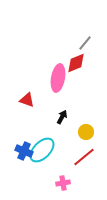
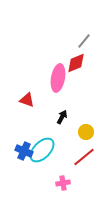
gray line: moved 1 px left, 2 px up
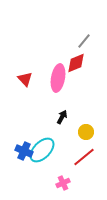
red triangle: moved 2 px left, 21 px up; rotated 28 degrees clockwise
pink cross: rotated 16 degrees counterclockwise
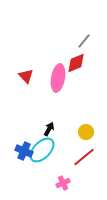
red triangle: moved 1 px right, 3 px up
black arrow: moved 13 px left, 12 px down
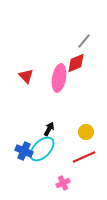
pink ellipse: moved 1 px right
cyan ellipse: moved 1 px up
red line: rotated 15 degrees clockwise
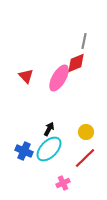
gray line: rotated 28 degrees counterclockwise
pink ellipse: rotated 20 degrees clockwise
cyan ellipse: moved 7 px right
red line: moved 1 px right, 1 px down; rotated 20 degrees counterclockwise
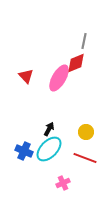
red line: rotated 65 degrees clockwise
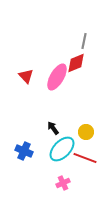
pink ellipse: moved 2 px left, 1 px up
black arrow: moved 4 px right, 1 px up; rotated 64 degrees counterclockwise
cyan ellipse: moved 13 px right
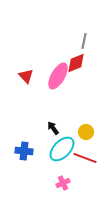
pink ellipse: moved 1 px right, 1 px up
blue cross: rotated 18 degrees counterclockwise
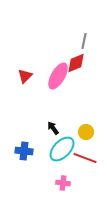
red triangle: moved 1 px left; rotated 28 degrees clockwise
pink cross: rotated 32 degrees clockwise
